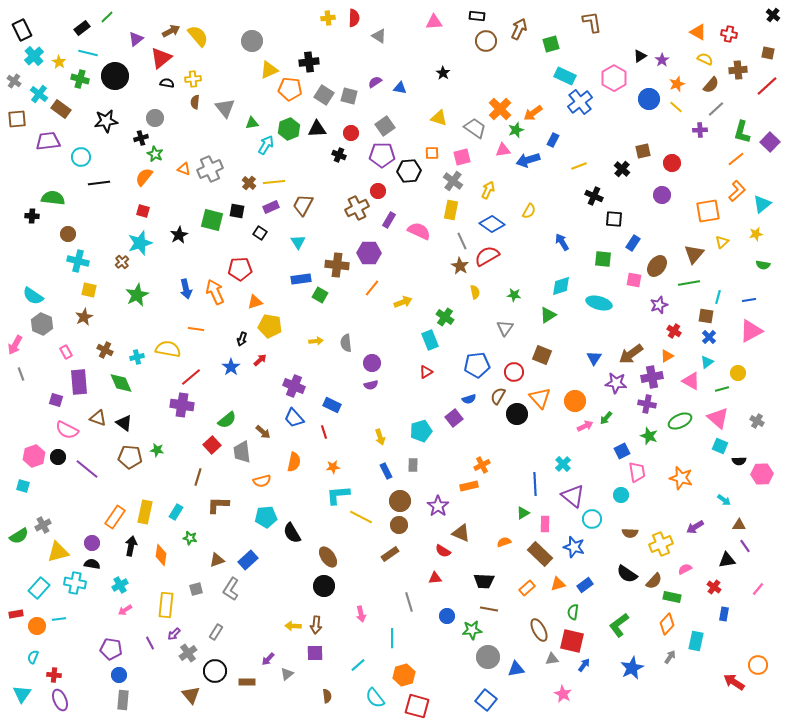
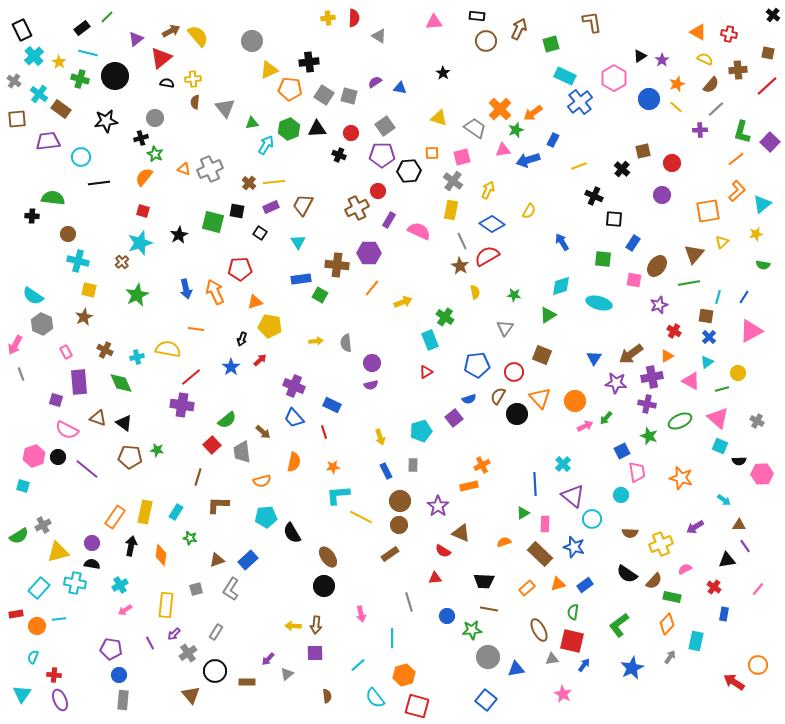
green square at (212, 220): moved 1 px right, 2 px down
blue line at (749, 300): moved 5 px left, 3 px up; rotated 48 degrees counterclockwise
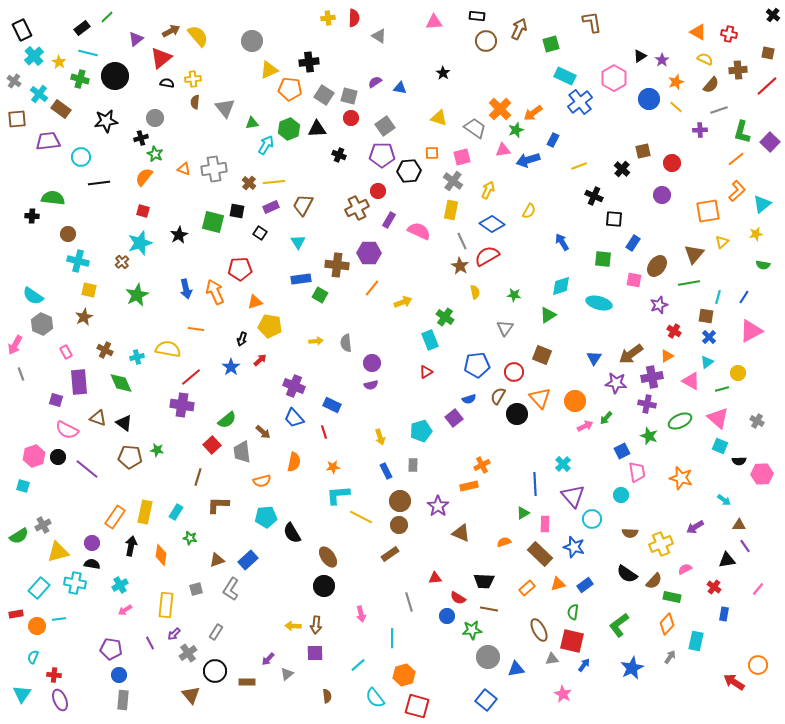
orange star at (677, 84): moved 1 px left, 2 px up
gray line at (716, 109): moved 3 px right, 1 px down; rotated 24 degrees clockwise
red circle at (351, 133): moved 15 px up
gray cross at (210, 169): moved 4 px right; rotated 15 degrees clockwise
purple triangle at (573, 496): rotated 10 degrees clockwise
red semicircle at (443, 551): moved 15 px right, 47 px down
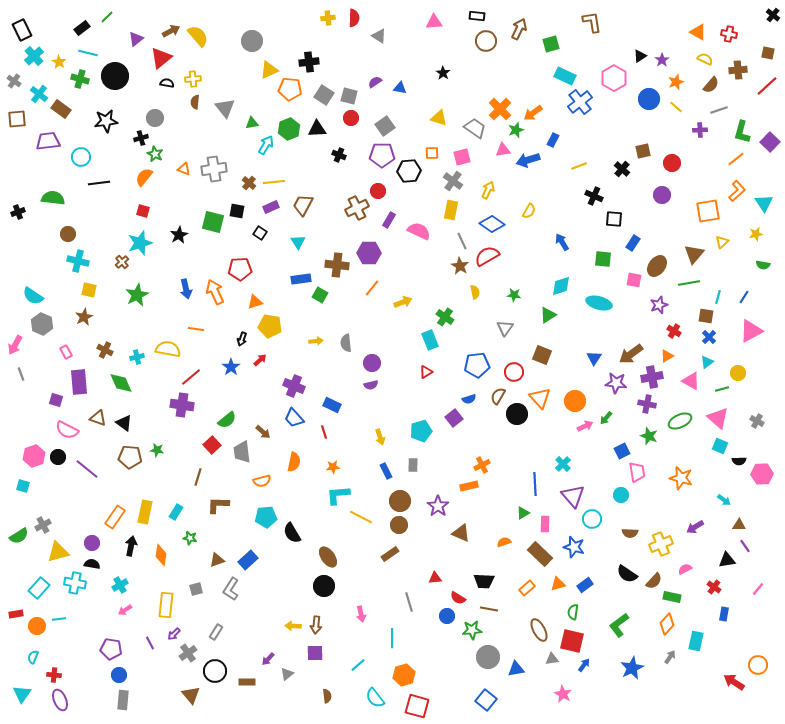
cyan triangle at (762, 204): moved 2 px right, 1 px up; rotated 24 degrees counterclockwise
black cross at (32, 216): moved 14 px left, 4 px up; rotated 24 degrees counterclockwise
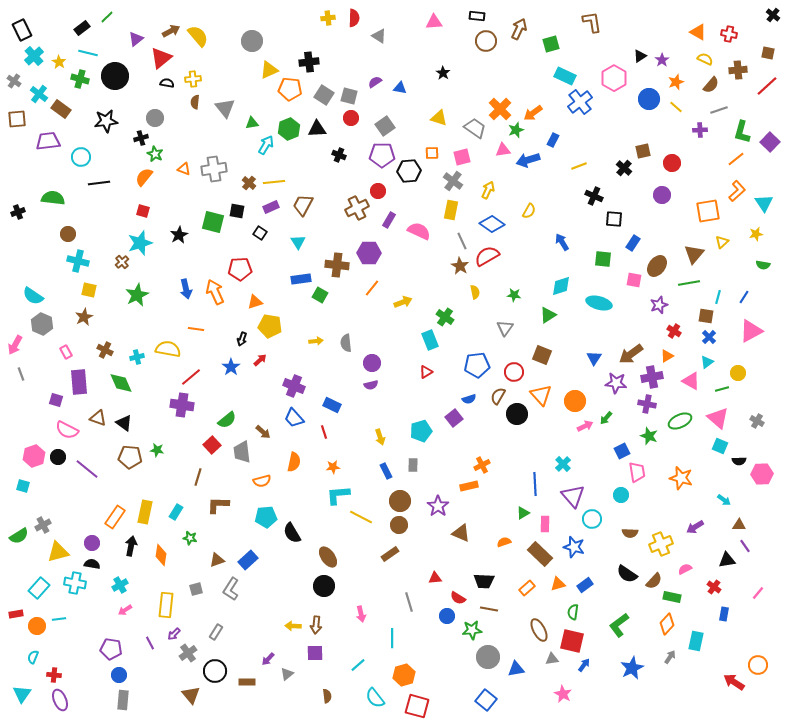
black cross at (622, 169): moved 2 px right, 1 px up
orange triangle at (540, 398): moved 1 px right, 3 px up
pink line at (758, 589): moved 4 px down
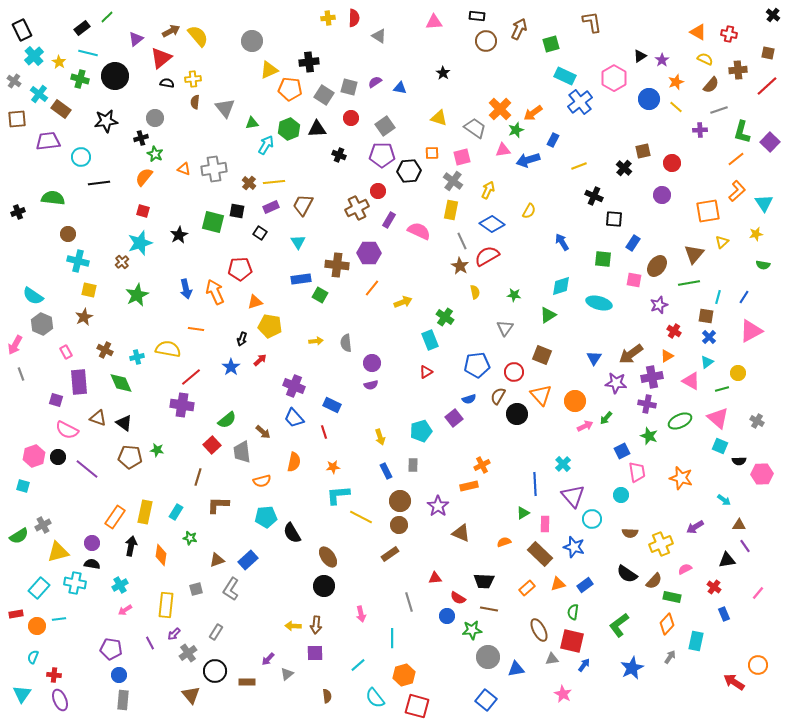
gray square at (349, 96): moved 9 px up
blue rectangle at (724, 614): rotated 32 degrees counterclockwise
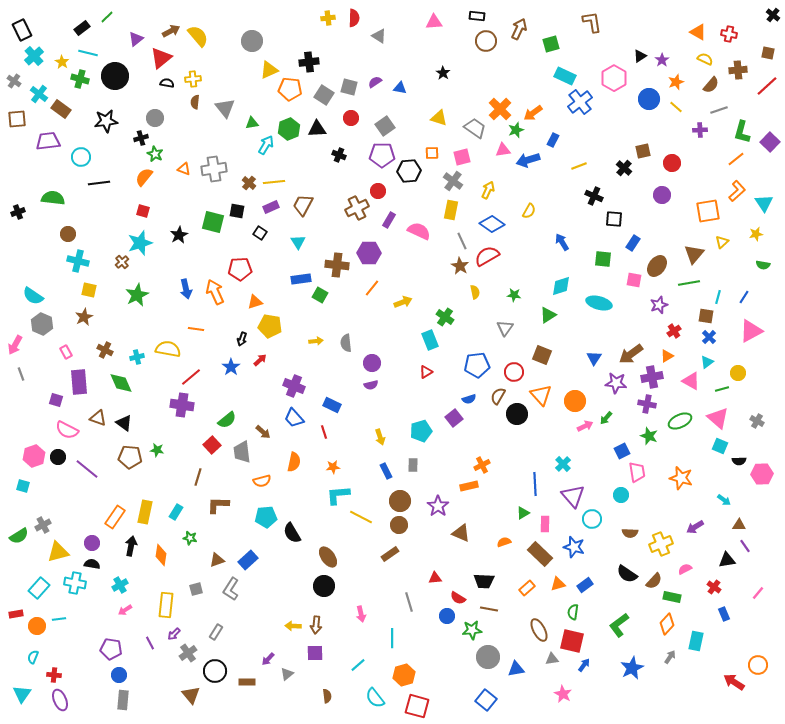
yellow star at (59, 62): moved 3 px right
red cross at (674, 331): rotated 24 degrees clockwise
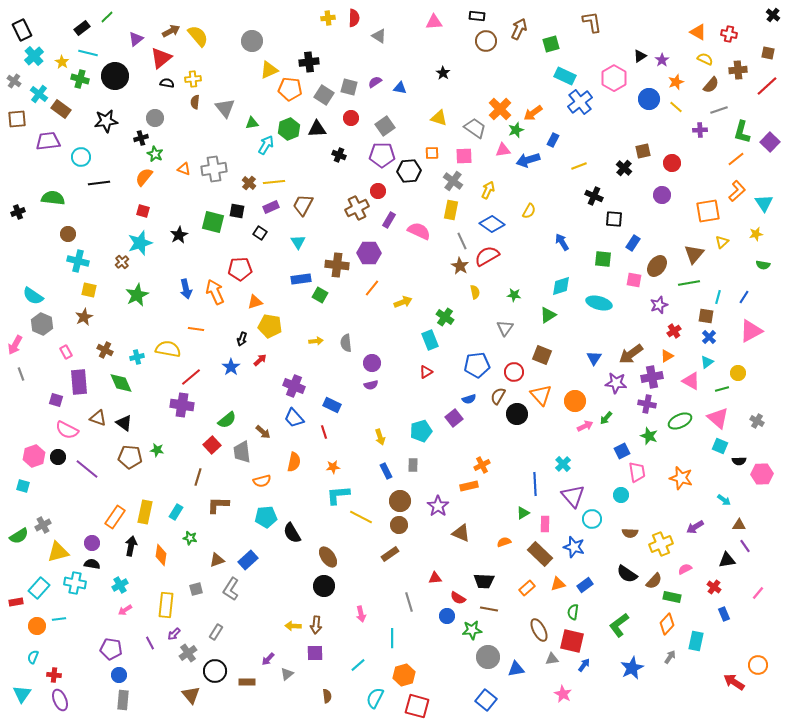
pink square at (462, 157): moved 2 px right, 1 px up; rotated 12 degrees clockwise
red rectangle at (16, 614): moved 12 px up
cyan semicircle at (375, 698): rotated 65 degrees clockwise
